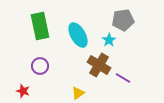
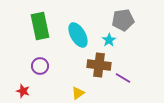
brown cross: rotated 25 degrees counterclockwise
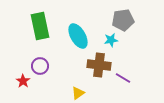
cyan ellipse: moved 1 px down
cyan star: moved 2 px right; rotated 24 degrees clockwise
red star: moved 10 px up; rotated 16 degrees clockwise
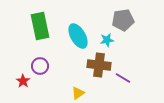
cyan star: moved 4 px left
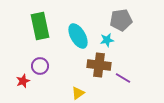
gray pentagon: moved 2 px left
red star: rotated 16 degrees clockwise
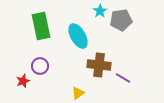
green rectangle: moved 1 px right
cyan star: moved 7 px left, 29 px up; rotated 24 degrees counterclockwise
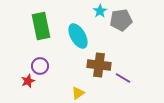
red star: moved 5 px right
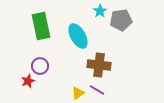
purple line: moved 26 px left, 12 px down
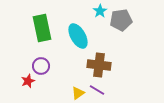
green rectangle: moved 1 px right, 2 px down
purple circle: moved 1 px right
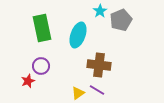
gray pentagon: rotated 15 degrees counterclockwise
cyan ellipse: moved 1 px up; rotated 50 degrees clockwise
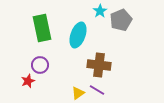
purple circle: moved 1 px left, 1 px up
